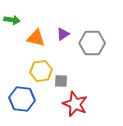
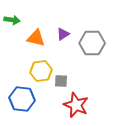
red star: moved 1 px right, 1 px down
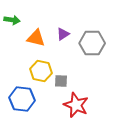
yellow hexagon: rotated 20 degrees clockwise
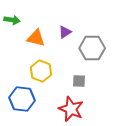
purple triangle: moved 2 px right, 2 px up
gray hexagon: moved 5 px down
yellow hexagon: rotated 10 degrees clockwise
gray square: moved 18 px right
red star: moved 5 px left, 4 px down
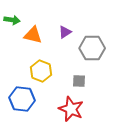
orange triangle: moved 3 px left, 3 px up
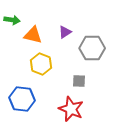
yellow hexagon: moved 7 px up
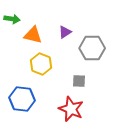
green arrow: moved 1 px up
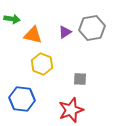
gray hexagon: moved 20 px up; rotated 10 degrees counterclockwise
yellow hexagon: moved 1 px right
gray square: moved 1 px right, 2 px up
red star: moved 1 px down; rotated 30 degrees clockwise
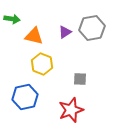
orange triangle: moved 1 px right, 1 px down
blue hexagon: moved 3 px right, 2 px up; rotated 20 degrees counterclockwise
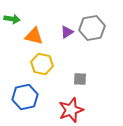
purple triangle: moved 2 px right
yellow hexagon: rotated 10 degrees counterclockwise
